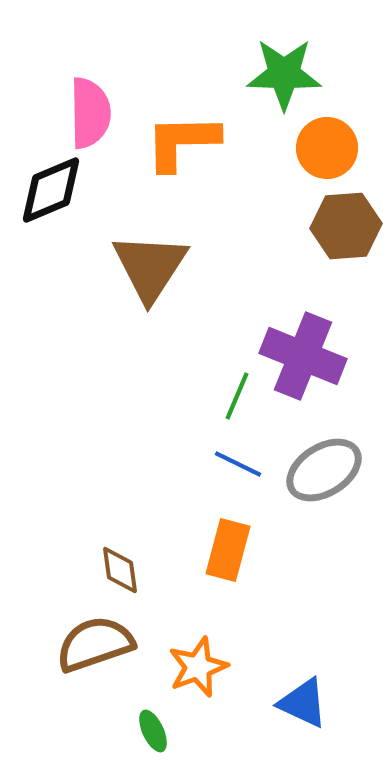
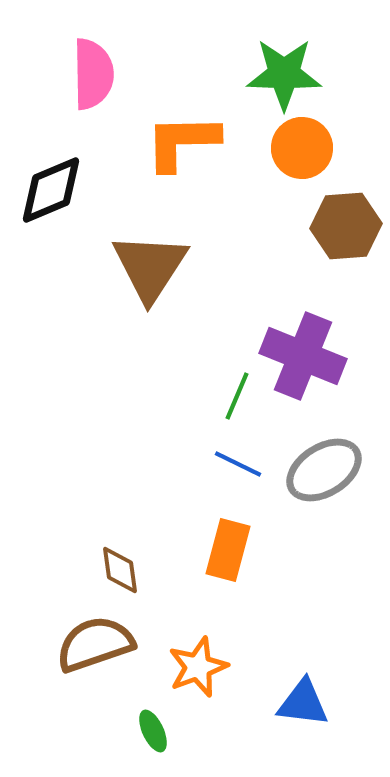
pink semicircle: moved 3 px right, 39 px up
orange circle: moved 25 px left
blue triangle: rotated 18 degrees counterclockwise
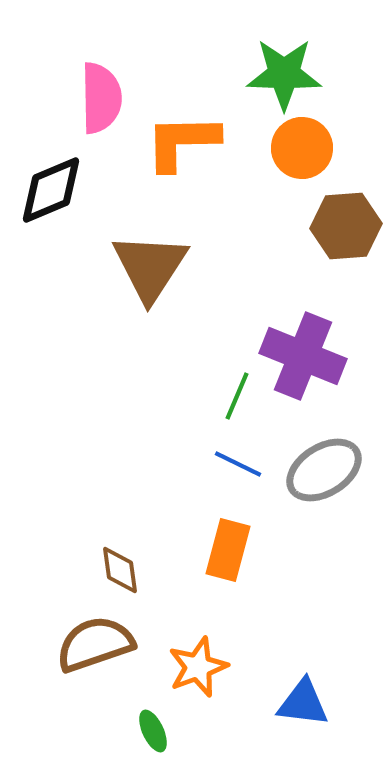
pink semicircle: moved 8 px right, 24 px down
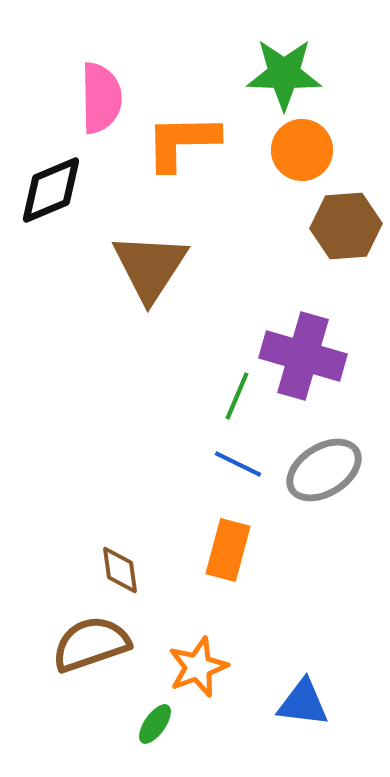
orange circle: moved 2 px down
purple cross: rotated 6 degrees counterclockwise
brown semicircle: moved 4 px left
green ellipse: moved 2 px right, 7 px up; rotated 60 degrees clockwise
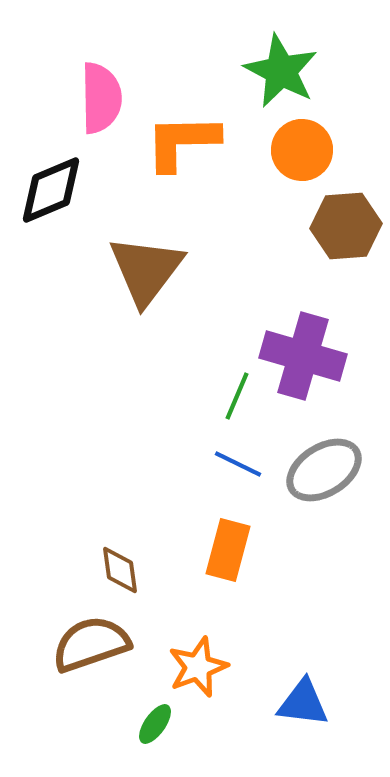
green star: moved 3 px left, 3 px up; rotated 26 degrees clockwise
brown triangle: moved 4 px left, 3 px down; rotated 4 degrees clockwise
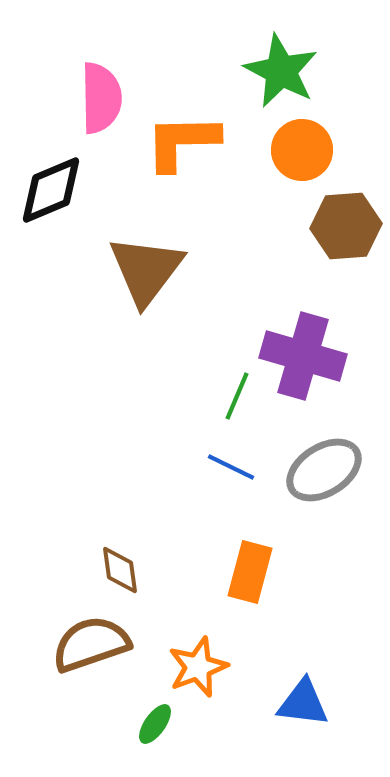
blue line: moved 7 px left, 3 px down
orange rectangle: moved 22 px right, 22 px down
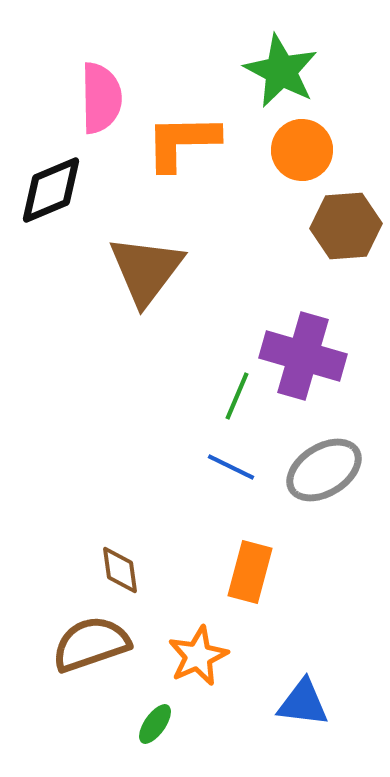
orange star: moved 11 px up; rotated 4 degrees counterclockwise
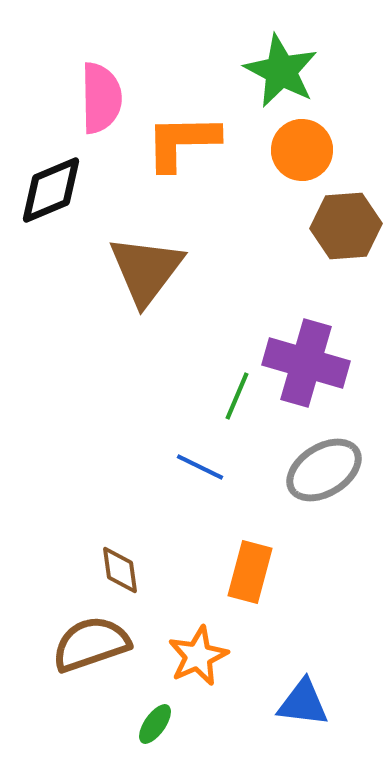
purple cross: moved 3 px right, 7 px down
blue line: moved 31 px left
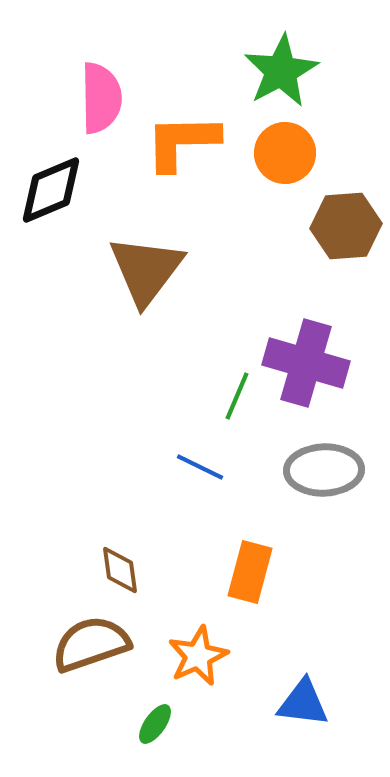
green star: rotated 16 degrees clockwise
orange circle: moved 17 px left, 3 px down
gray ellipse: rotated 30 degrees clockwise
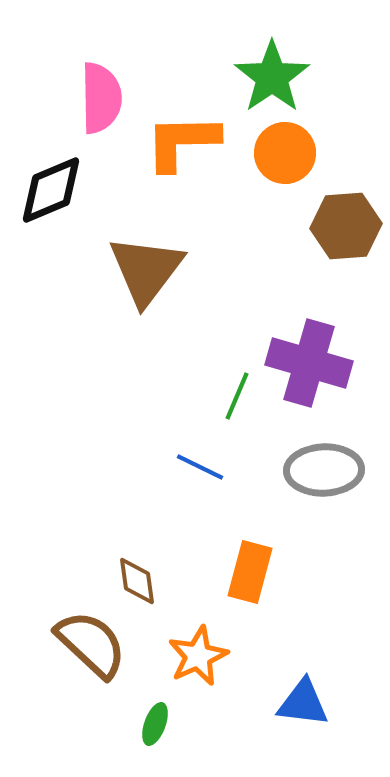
green star: moved 9 px left, 6 px down; rotated 6 degrees counterclockwise
purple cross: moved 3 px right
brown diamond: moved 17 px right, 11 px down
brown semicircle: rotated 62 degrees clockwise
green ellipse: rotated 15 degrees counterclockwise
